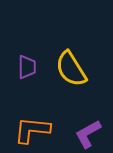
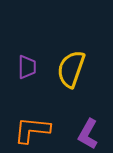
yellow semicircle: rotated 51 degrees clockwise
purple L-shape: rotated 32 degrees counterclockwise
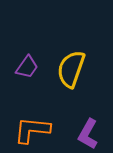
purple trapezoid: rotated 35 degrees clockwise
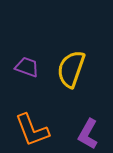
purple trapezoid: rotated 105 degrees counterclockwise
orange L-shape: rotated 117 degrees counterclockwise
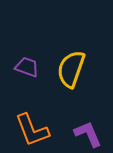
purple L-shape: rotated 128 degrees clockwise
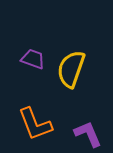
purple trapezoid: moved 6 px right, 8 px up
orange L-shape: moved 3 px right, 6 px up
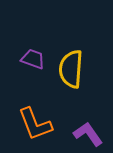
yellow semicircle: rotated 15 degrees counterclockwise
purple L-shape: rotated 12 degrees counterclockwise
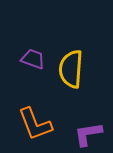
purple L-shape: rotated 64 degrees counterclockwise
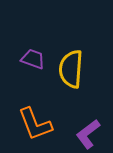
purple L-shape: rotated 28 degrees counterclockwise
